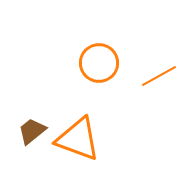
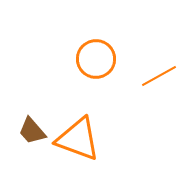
orange circle: moved 3 px left, 4 px up
brown trapezoid: rotated 92 degrees counterclockwise
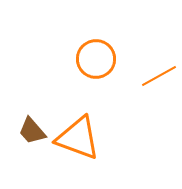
orange triangle: moved 1 px up
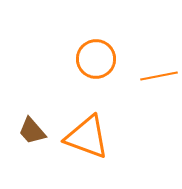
orange line: rotated 18 degrees clockwise
orange triangle: moved 9 px right, 1 px up
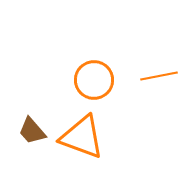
orange circle: moved 2 px left, 21 px down
orange triangle: moved 5 px left
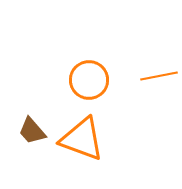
orange circle: moved 5 px left
orange triangle: moved 2 px down
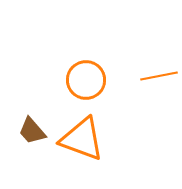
orange circle: moved 3 px left
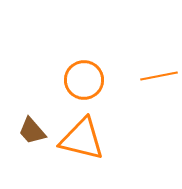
orange circle: moved 2 px left
orange triangle: rotated 6 degrees counterclockwise
